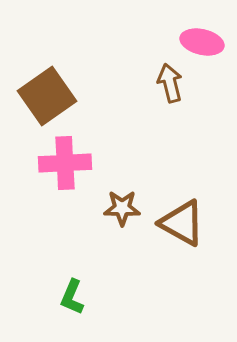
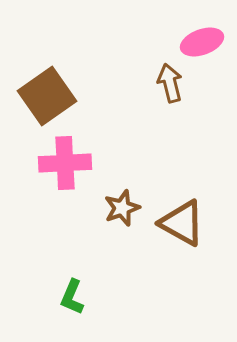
pink ellipse: rotated 33 degrees counterclockwise
brown star: rotated 21 degrees counterclockwise
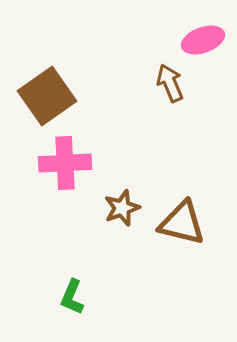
pink ellipse: moved 1 px right, 2 px up
brown arrow: rotated 9 degrees counterclockwise
brown triangle: rotated 15 degrees counterclockwise
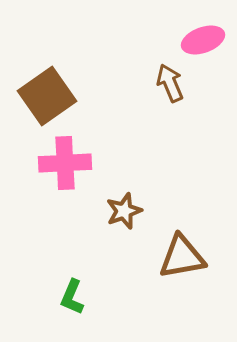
brown star: moved 2 px right, 3 px down
brown triangle: moved 34 px down; rotated 24 degrees counterclockwise
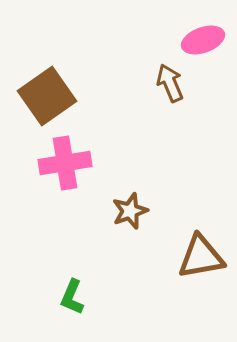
pink cross: rotated 6 degrees counterclockwise
brown star: moved 6 px right
brown triangle: moved 19 px right
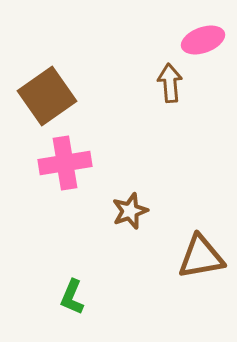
brown arrow: rotated 18 degrees clockwise
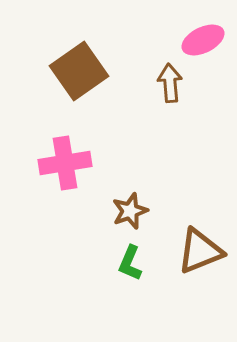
pink ellipse: rotated 6 degrees counterclockwise
brown square: moved 32 px right, 25 px up
brown triangle: moved 1 px left, 6 px up; rotated 12 degrees counterclockwise
green L-shape: moved 58 px right, 34 px up
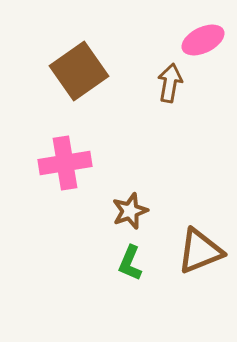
brown arrow: rotated 15 degrees clockwise
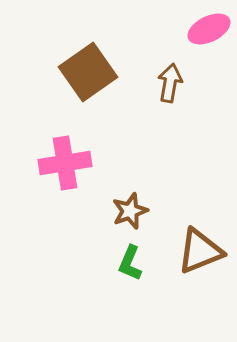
pink ellipse: moved 6 px right, 11 px up
brown square: moved 9 px right, 1 px down
